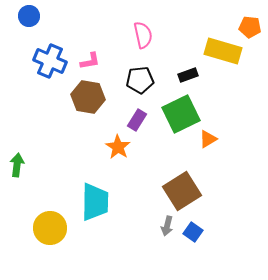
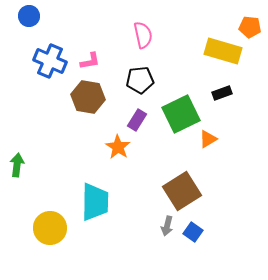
black rectangle: moved 34 px right, 18 px down
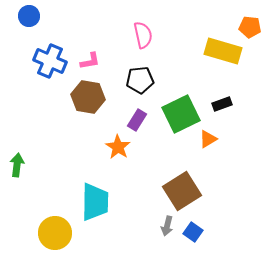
black rectangle: moved 11 px down
yellow circle: moved 5 px right, 5 px down
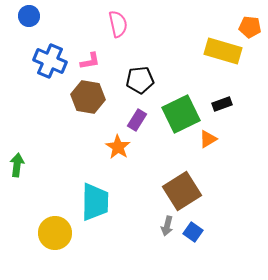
pink semicircle: moved 25 px left, 11 px up
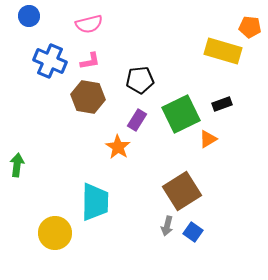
pink semicircle: moved 29 px left; rotated 88 degrees clockwise
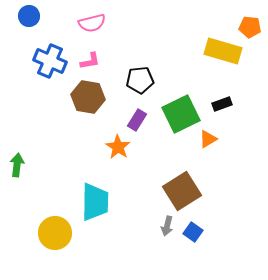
pink semicircle: moved 3 px right, 1 px up
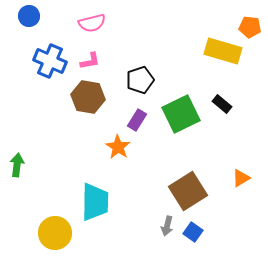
black pentagon: rotated 12 degrees counterclockwise
black rectangle: rotated 60 degrees clockwise
orange triangle: moved 33 px right, 39 px down
brown square: moved 6 px right
